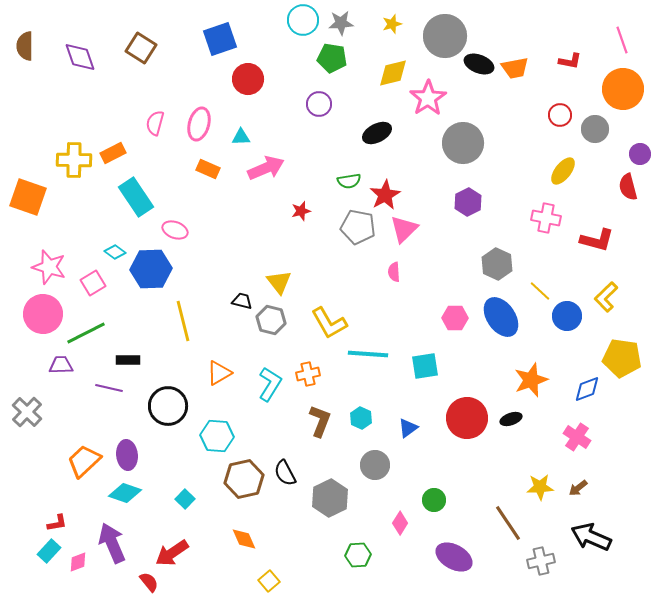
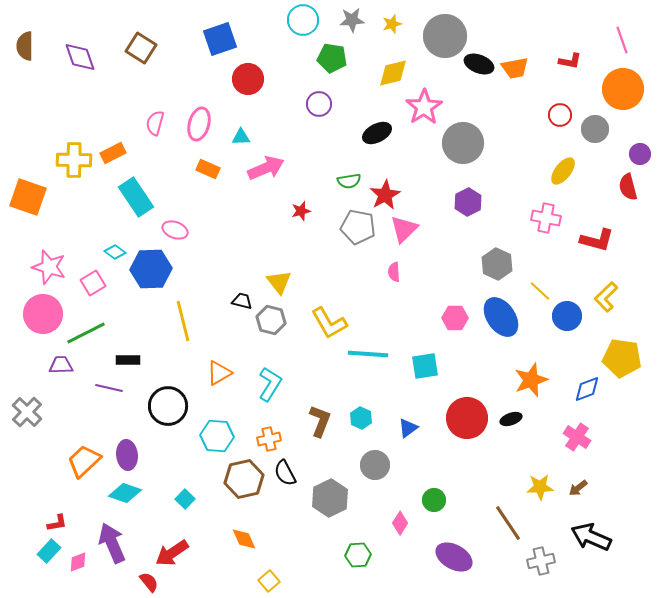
gray star at (341, 23): moved 11 px right, 3 px up
pink star at (428, 98): moved 4 px left, 9 px down
orange cross at (308, 374): moved 39 px left, 65 px down
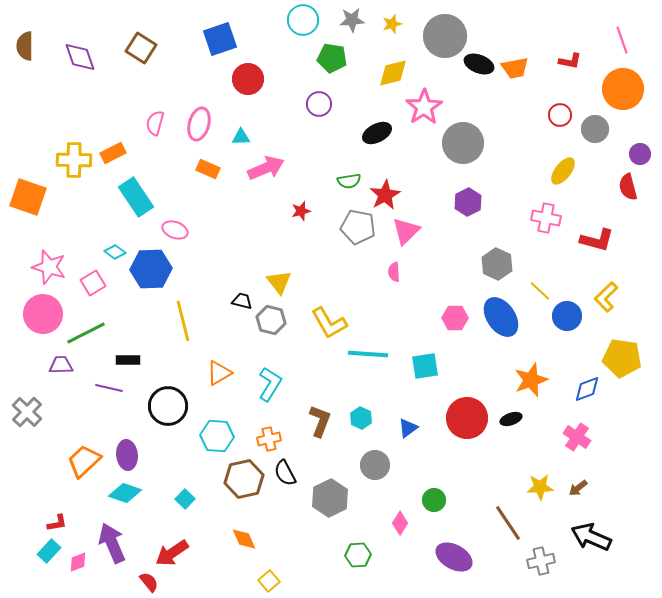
pink triangle at (404, 229): moved 2 px right, 2 px down
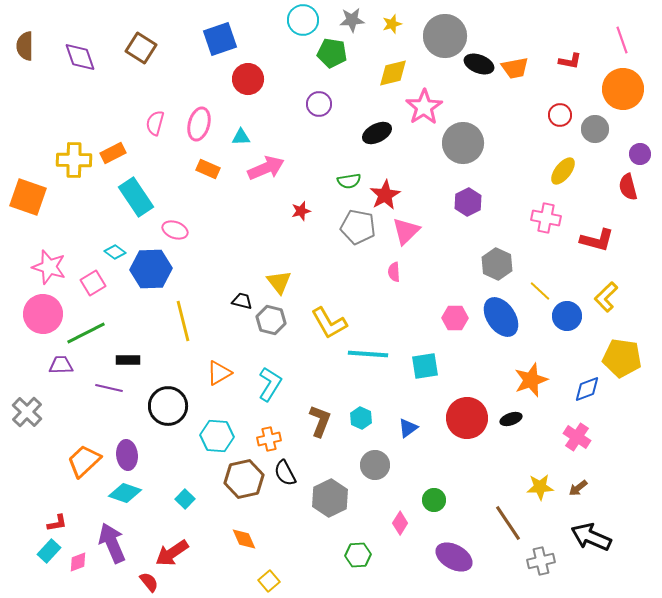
green pentagon at (332, 58): moved 5 px up
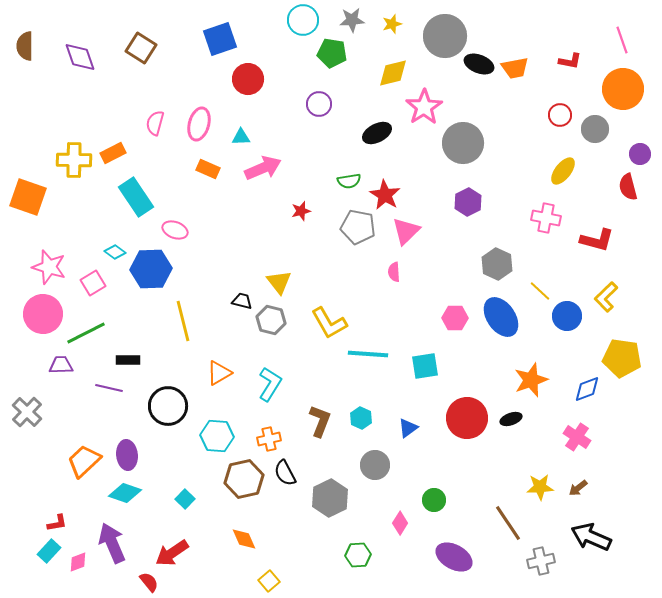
pink arrow at (266, 168): moved 3 px left
red star at (385, 195): rotated 12 degrees counterclockwise
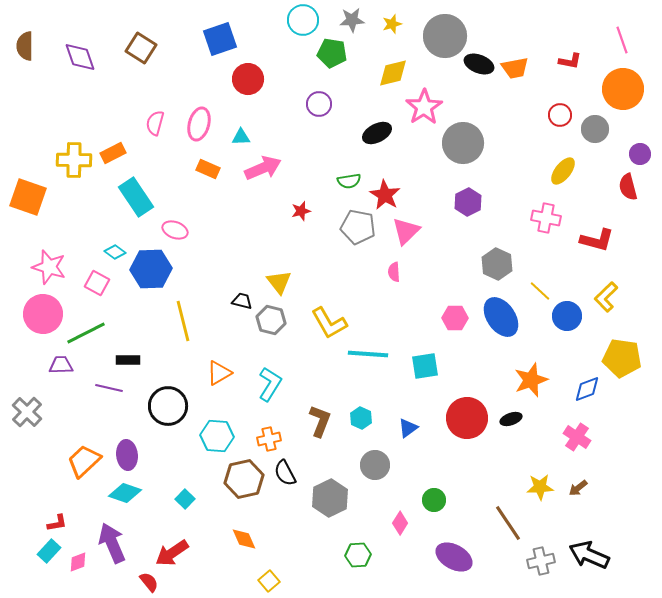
pink square at (93, 283): moved 4 px right; rotated 30 degrees counterclockwise
black arrow at (591, 537): moved 2 px left, 18 px down
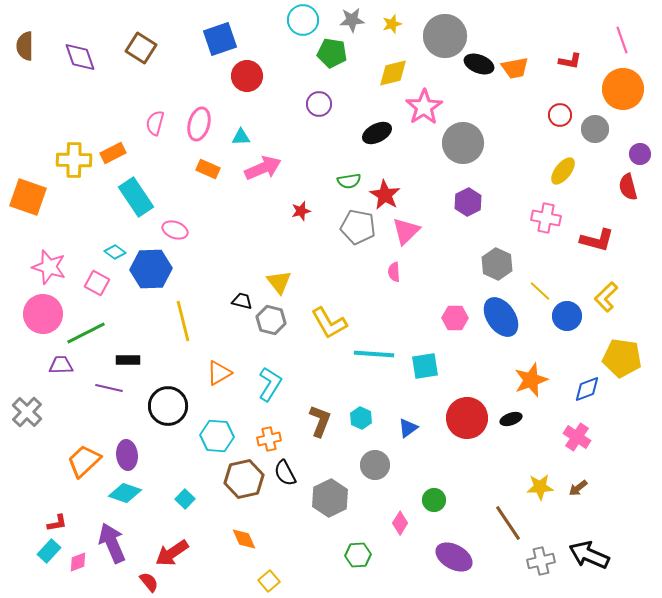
red circle at (248, 79): moved 1 px left, 3 px up
cyan line at (368, 354): moved 6 px right
